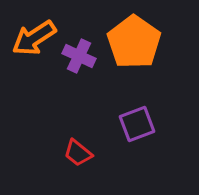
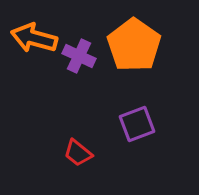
orange arrow: rotated 48 degrees clockwise
orange pentagon: moved 3 px down
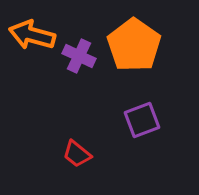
orange arrow: moved 2 px left, 3 px up
purple square: moved 5 px right, 4 px up
red trapezoid: moved 1 px left, 1 px down
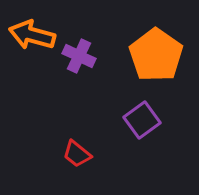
orange pentagon: moved 22 px right, 10 px down
purple square: rotated 15 degrees counterclockwise
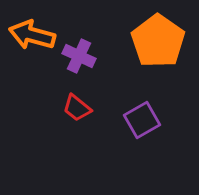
orange pentagon: moved 2 px right, 14 px up
purple square: rotated 6 degrees clockwise
red trapezoid: moved 46 px up
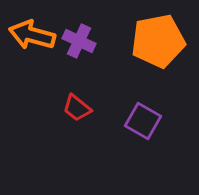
orange pentagon: rotated 26 degrees clockwise
purple cross: moved 15 px up
purple square: moved 1 px right, 1 px down; rotated 30 degrees counterclockwise
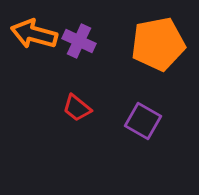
orange arrow: moved 2 px right, 1 px up
orange pentagon: moved 3 px down
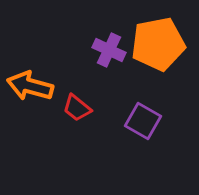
orange arrow: moved 4 px left, 52 px down
purple cross: moved 30 px right, 9 px down
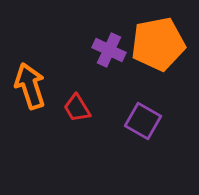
orange arrow: rotated 57 degrees clockwise
red trapezoid: rotated 20 degrees clockwise
